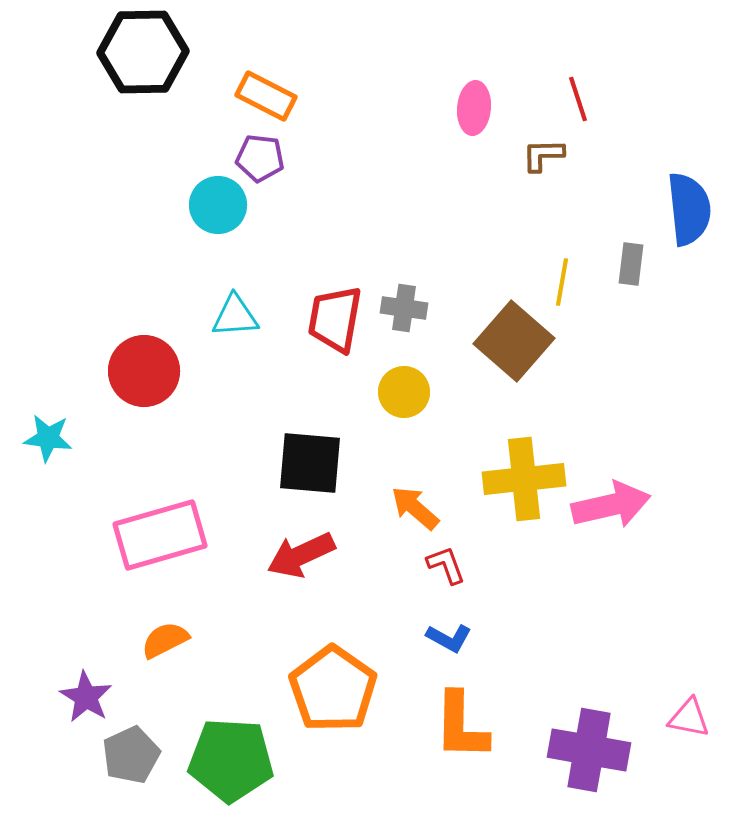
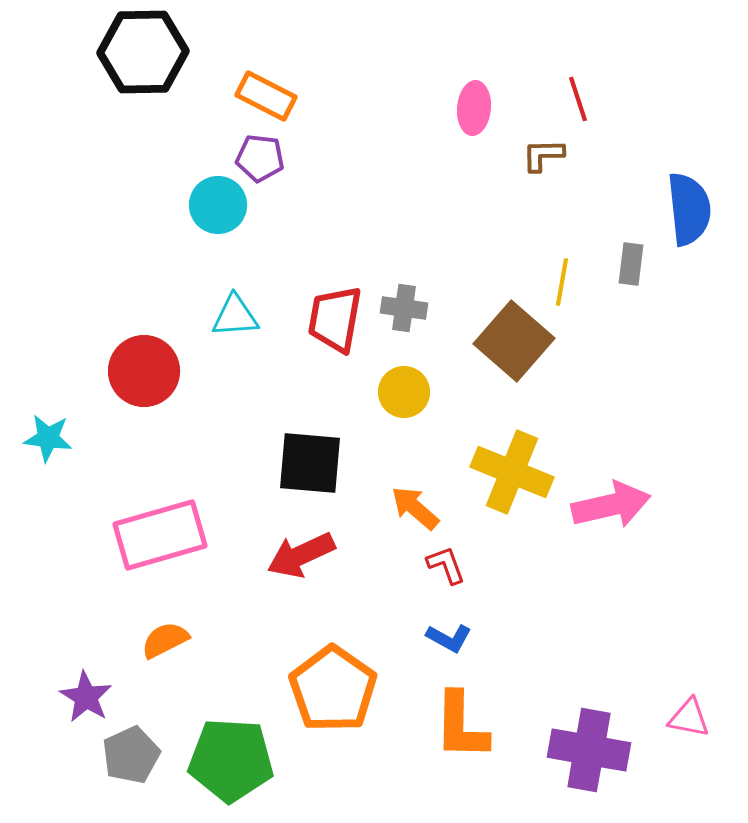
yellow cross: moved 12 px left, 7 px up; rotated 28 degrees clockwise
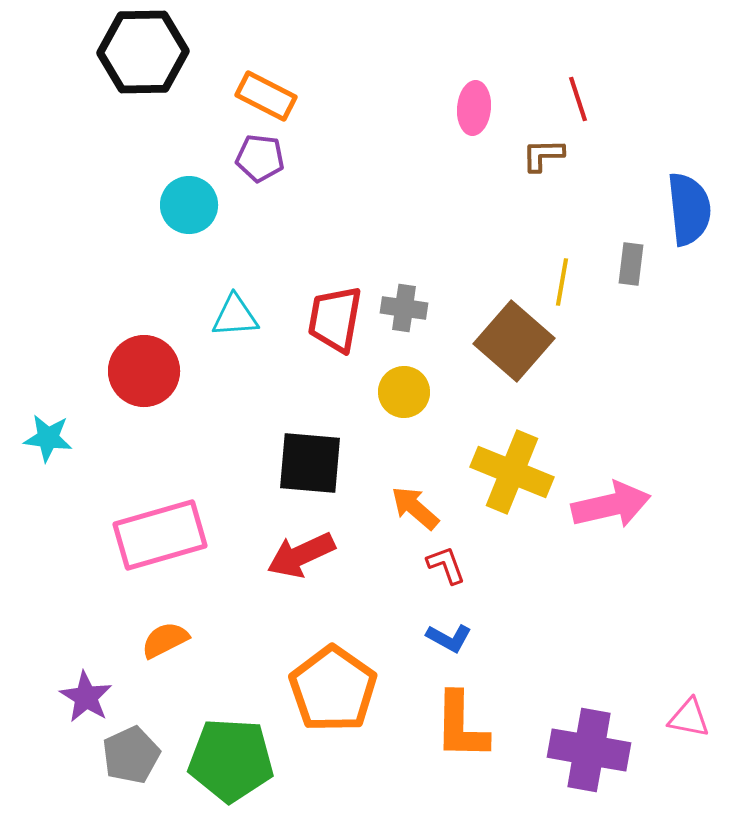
cyan circle: moved 29 px left
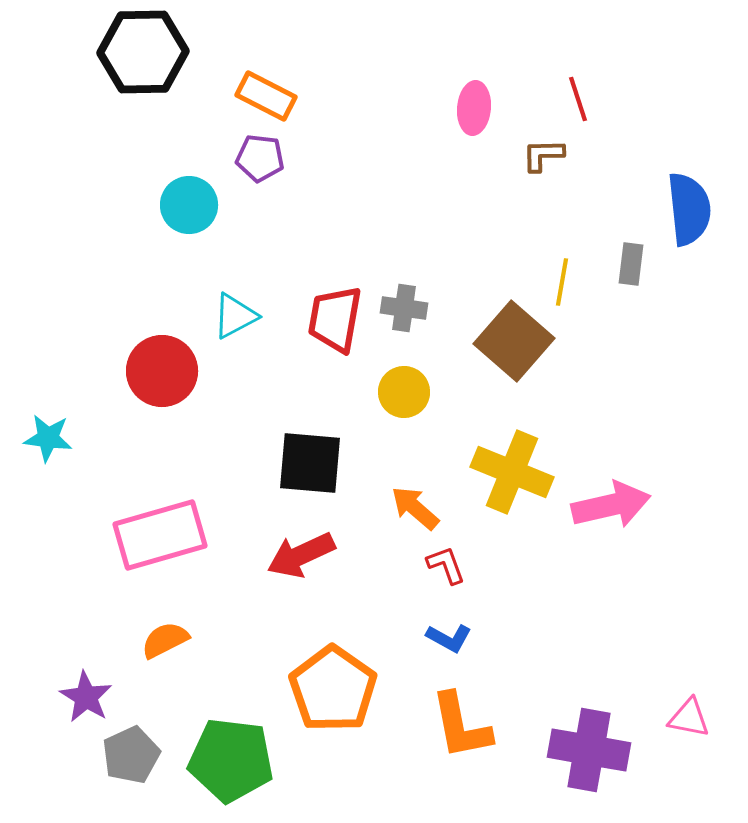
cyan triangle: rotated 24 degrees counterclockwise
red circle: moved 18 px right
orange L-shape: rotated 12 degrees counterclockwise
green pentagon: rotated 4 degrees clockwise
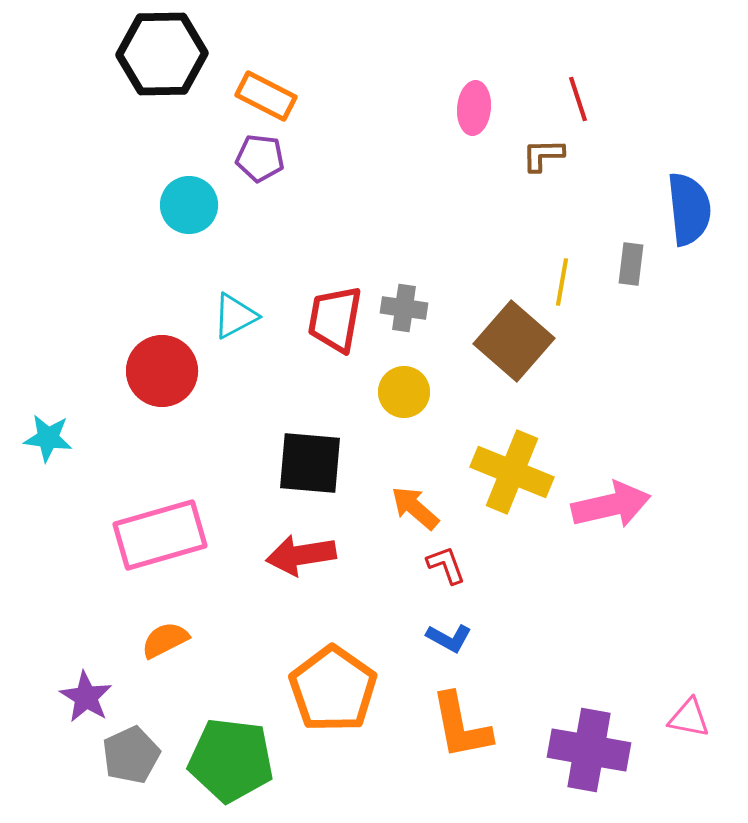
black hexagon: moved 19 px right, 2 px down
red arrow: rotated 16 degrees clockwise
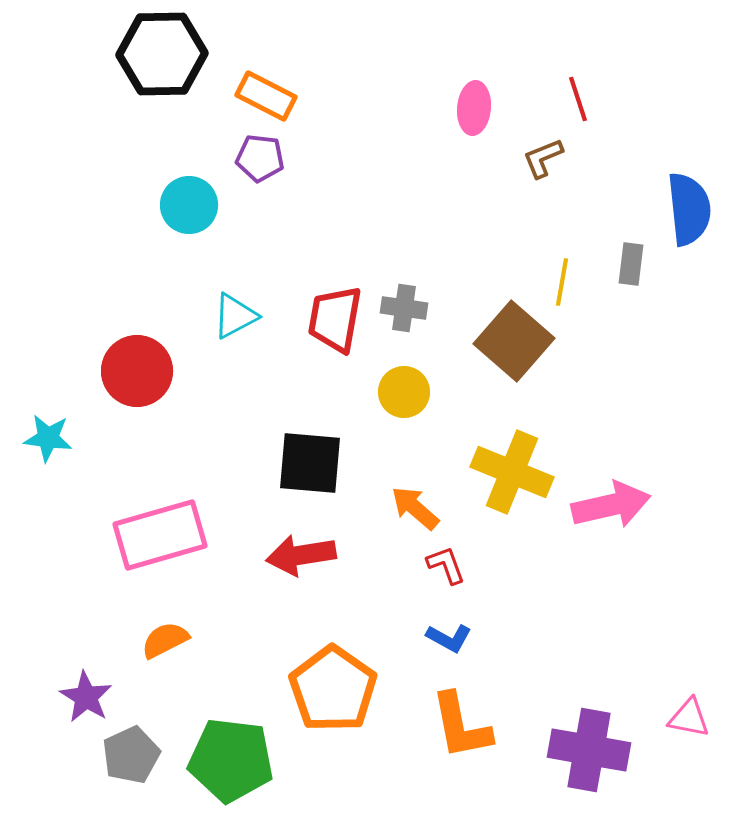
brown L-shape: moved 3 px down; rotated 21 degrees counterclockwise
red circle: moved 25 px left
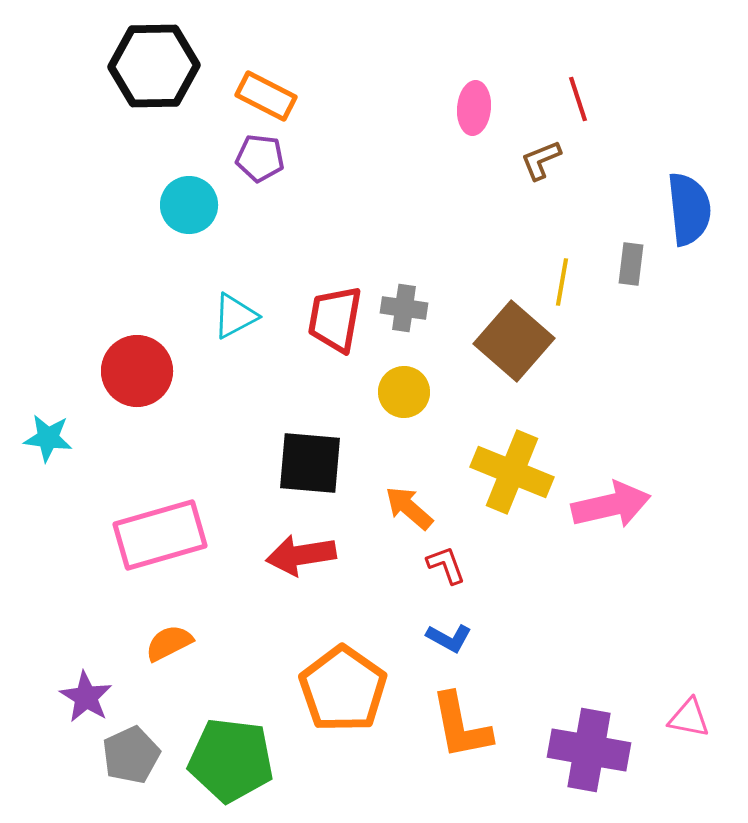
black hexagon: moved 8 px left, 12 px down
brown L-shape: moved 2 px left, 2 px down
orange arrow: moved 6 px left
orange semicircle: moved 4 px right, 3 px down
orange pentagon: moved 10 px right
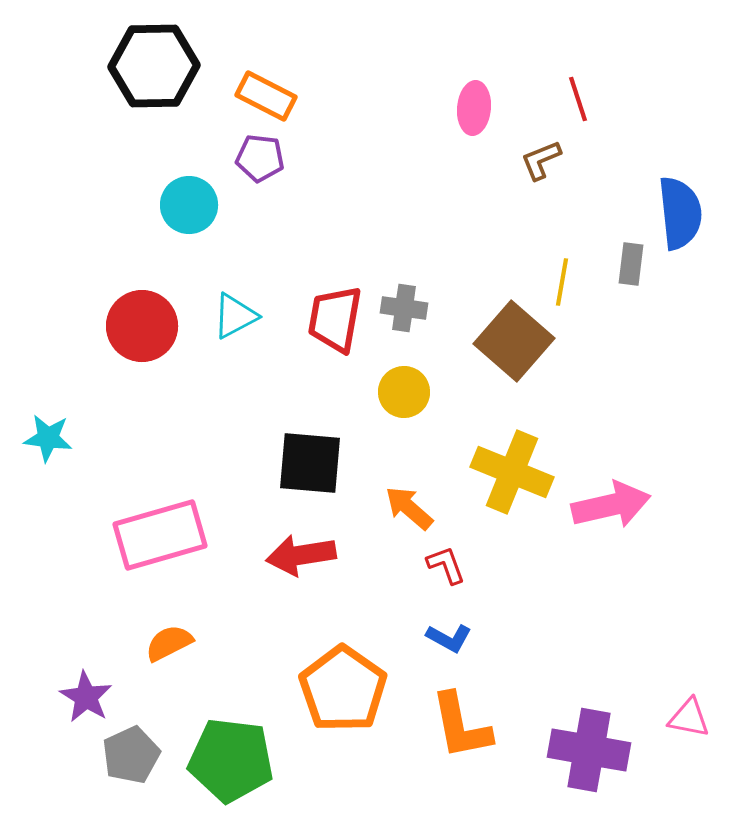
blue semicircle: moved 9 px left, 4 px down
red circle: moved 5 px right, 45 px up
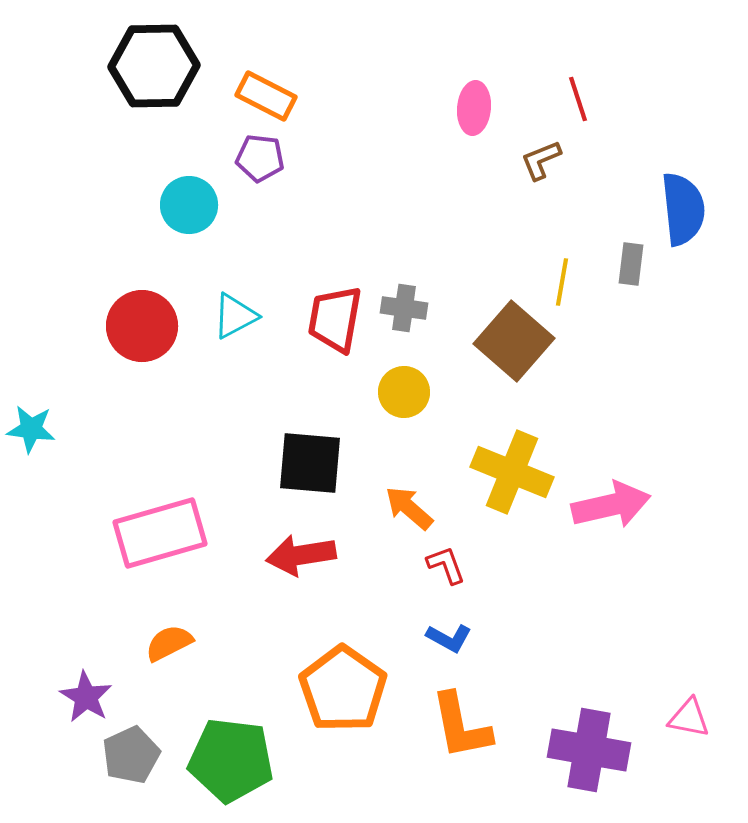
blue semicircle: moved 3 px right, 4 px up
cyan star: moved 17 px left, 9 px up
pink rectangle: moved 2 px up
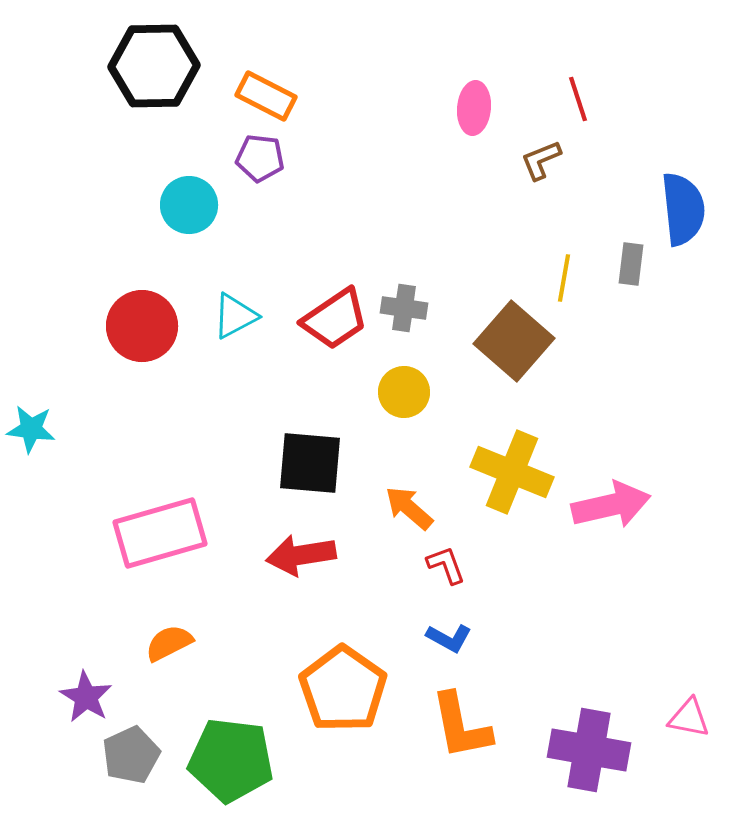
yellow line: moved 2 px right, 4 px up
red trapezoid: rotated 134 degrees counterclockwise
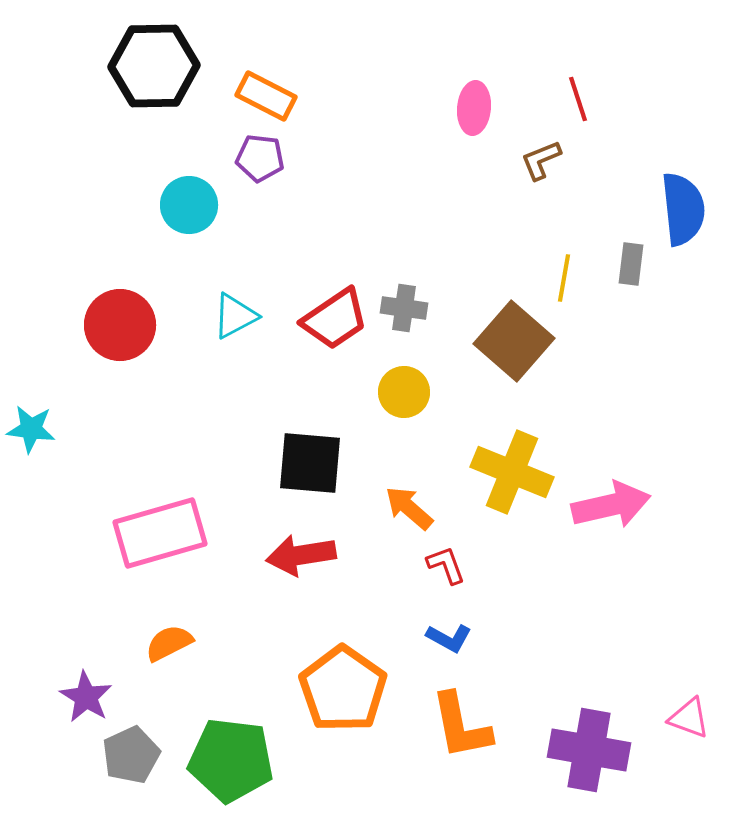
red circle: moved 22 px left, 1 px up
pink triangle: rotated 9 degrees clockwise
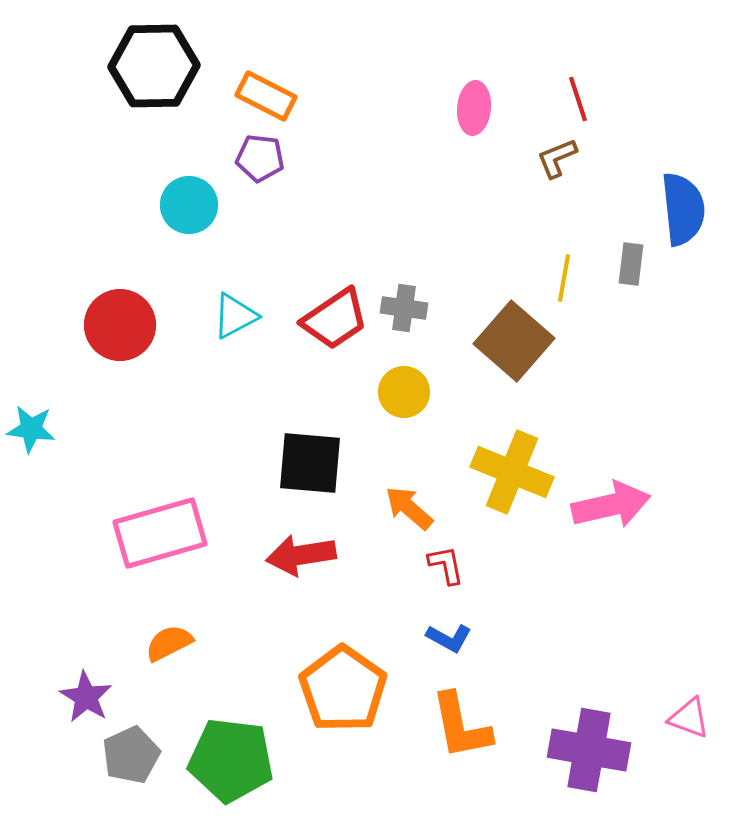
brown L-shape: moved 16 px right, 2 px up
red L-shape: rotated 9 degrees clockwise
